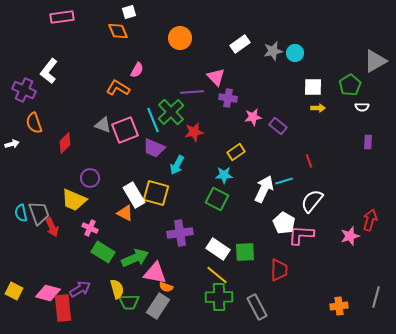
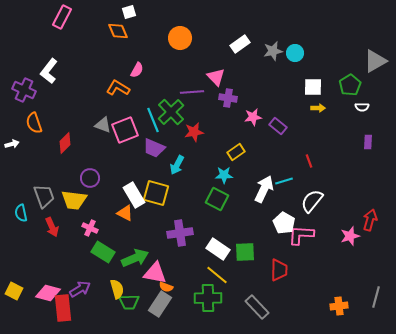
pink rectangle at (62, 17): rotated 55 degrees counterclockwise
yellow trapezoid at (74, 200): rotated 16 degrees counterclockwise
gray trapezoid at (39, 213): moved 5 px right, 17 px up
green cross at (219, 297): moved 11 px left, 1 px down
gray rectangle at (158, 306): moved 2 px right, 2 px up
gray rectangle at (257, 307): rotated 15 degrees counterclockwise
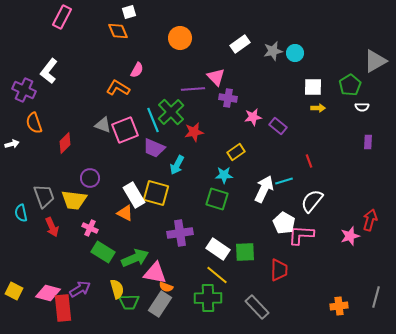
purple line at (192, 92): moved 1 px right, 3 px up
green square at (217, 199): rotated 10 degrees counterclockwise
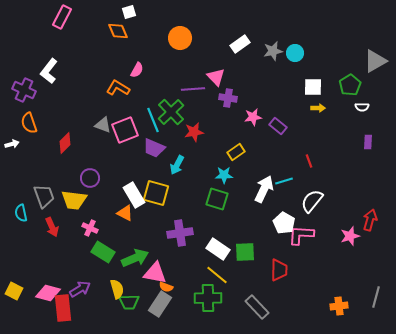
orange semicircle at (34, 123): moved 5 px left
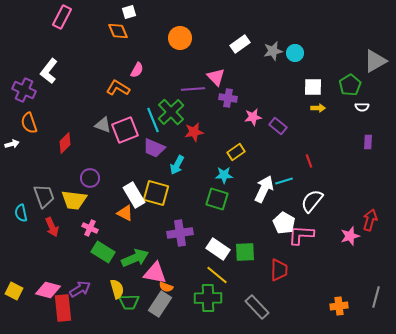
pink diamond at (48, 293): moved 3 px up
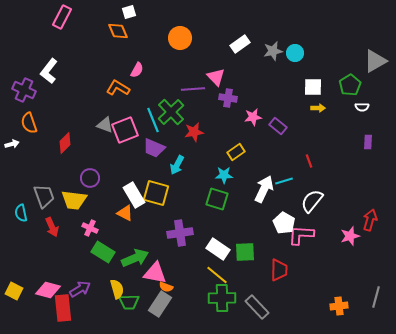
gray triangle at (103, 125): moved 2 px right
green cross at (208, 298): moved 14 px right
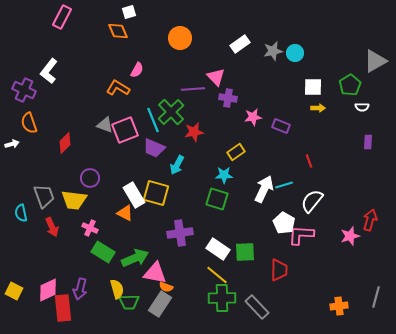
purple rectangle at (278, 126): moved 3 px right; rotated 18 degrees counterclockwise
cyan line at (284, 181): moved 4 px down
purple arrow at (80, 289): rotated 135 degrees clockwise
pink diamond at (48, 290): rotated 40 degrees counterclockwise
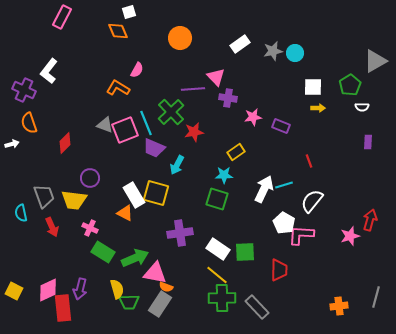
cyan line at (153, 120): moved 7 px left, 3 px down
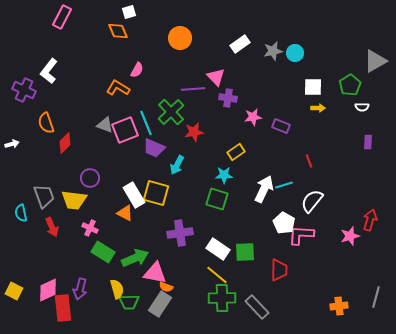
orange semicircle at (29, 123): moved 17 px right
